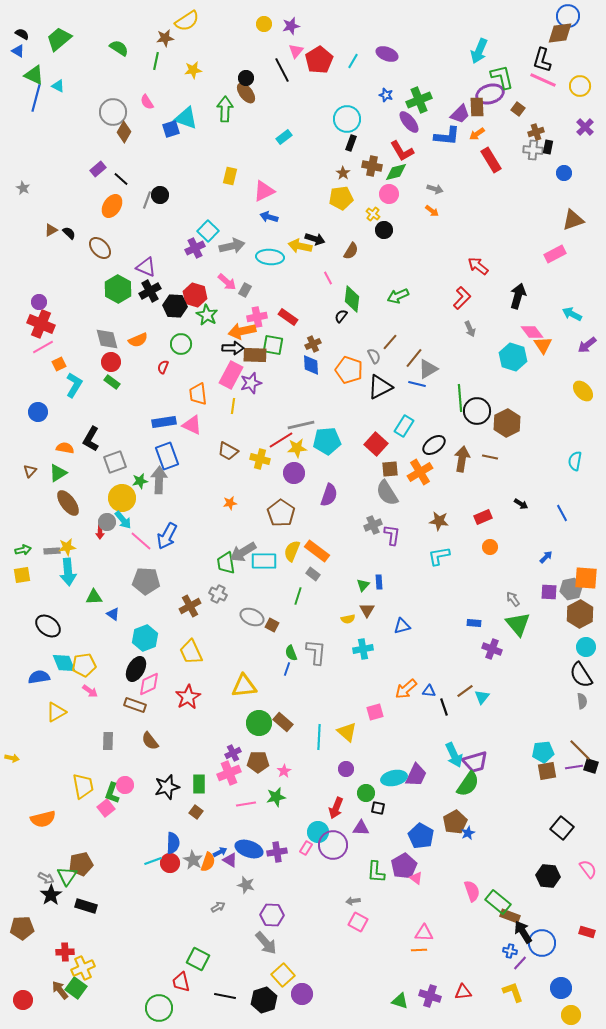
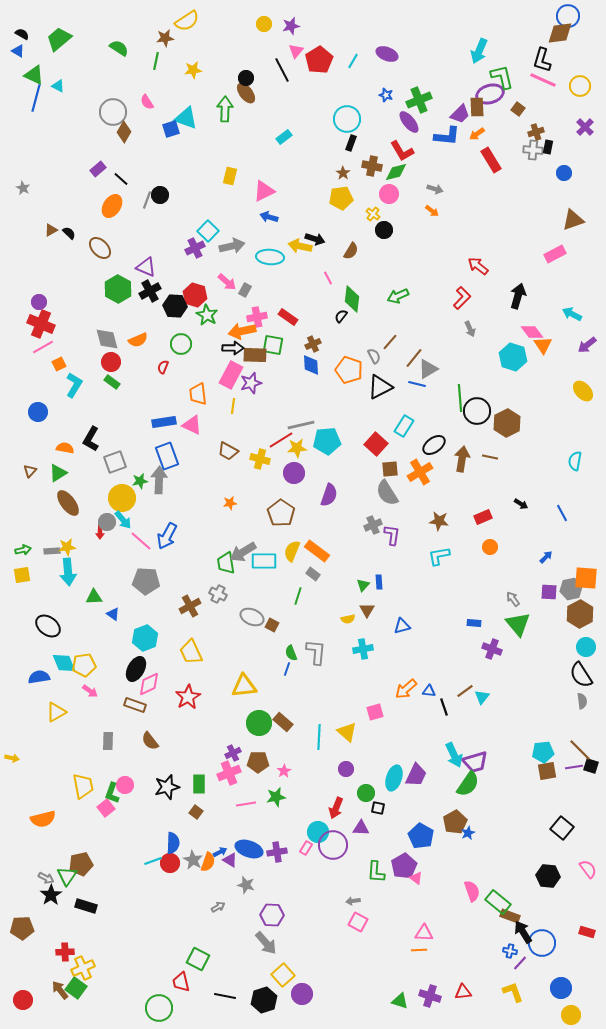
cyan ellipse at (394, 778): rotated 60 degrees counterclockwise
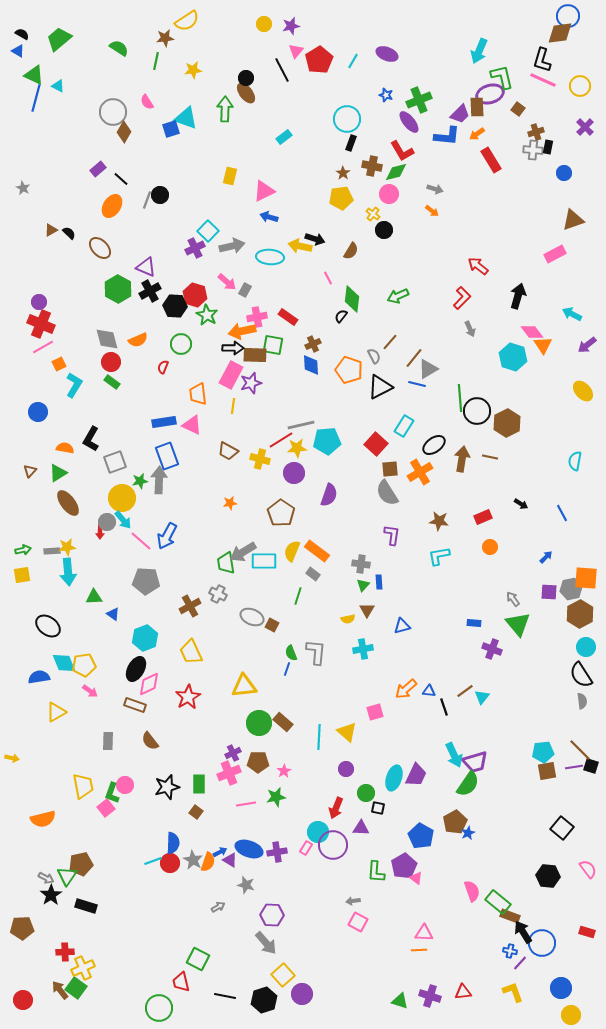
gray cross at (373, 525): moved 12 px left, 39 px down; rotated 30 degrees clockwise
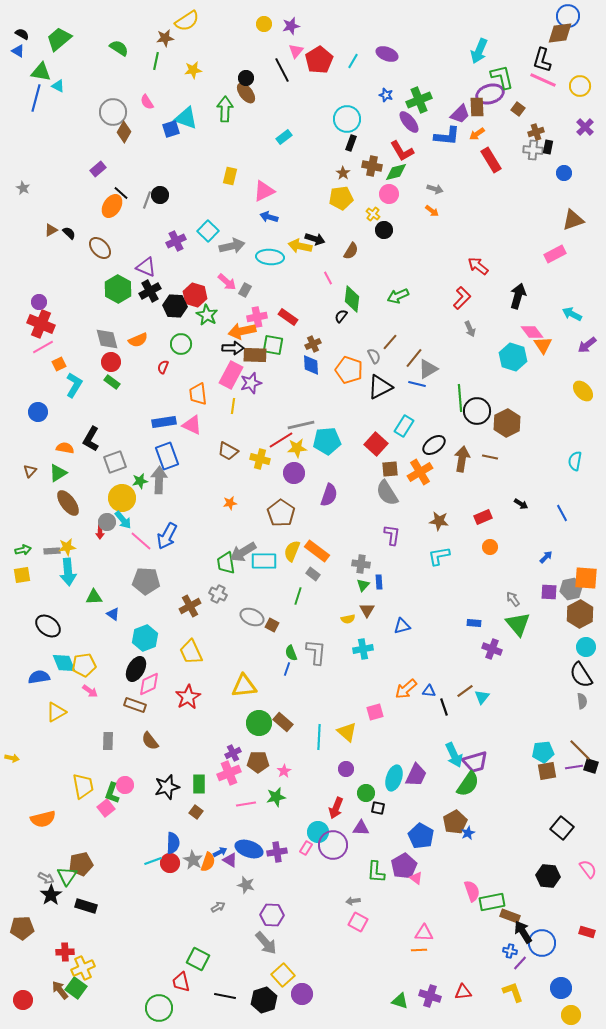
green triangle at (34, 75): moved 7 px right, 3 px up; rotated 15 degrees counterclockwise
black line at (121, 179): moved 14 px down
purple cross at (195, 248): moved 19 px left, 7 px up
green rectangle at (498, 902): moved 6 px left; rotated 50 degrees counterclockwise
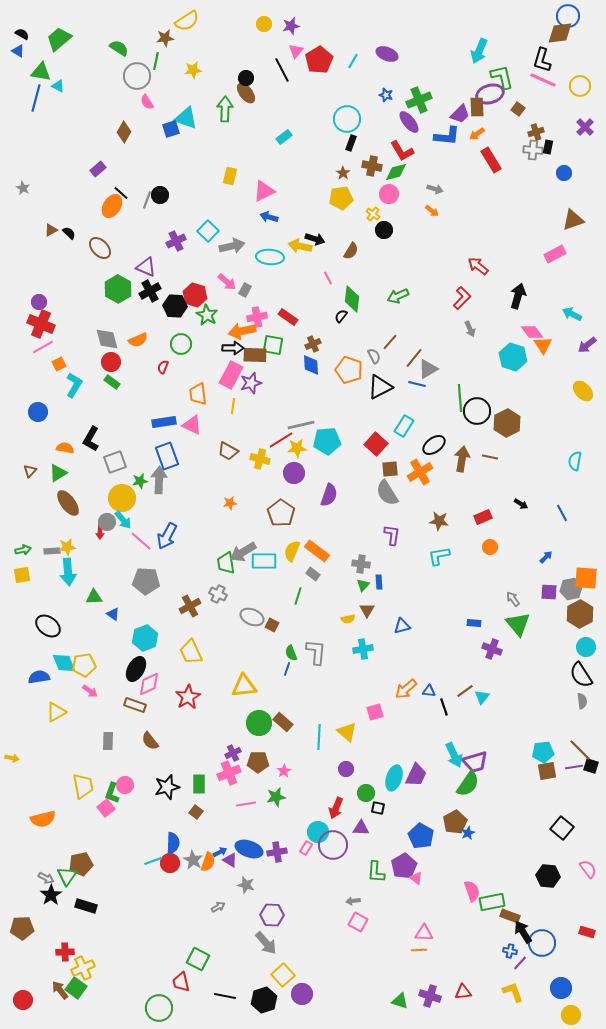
gray circle at (113, 112): moved 24 px right, 36 px up
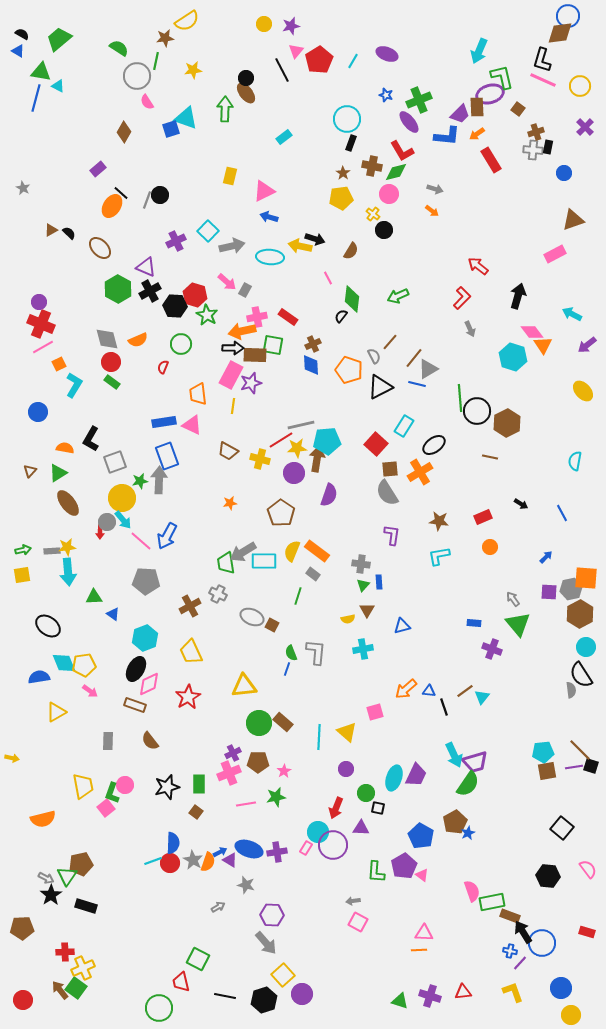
brown arrow at (462, 459): moved 145 px left
gray semicircle at (582, 701): moved 11 px left, 11 px up
pink triangle at (416, 878): moved 6 px right, 3 px up
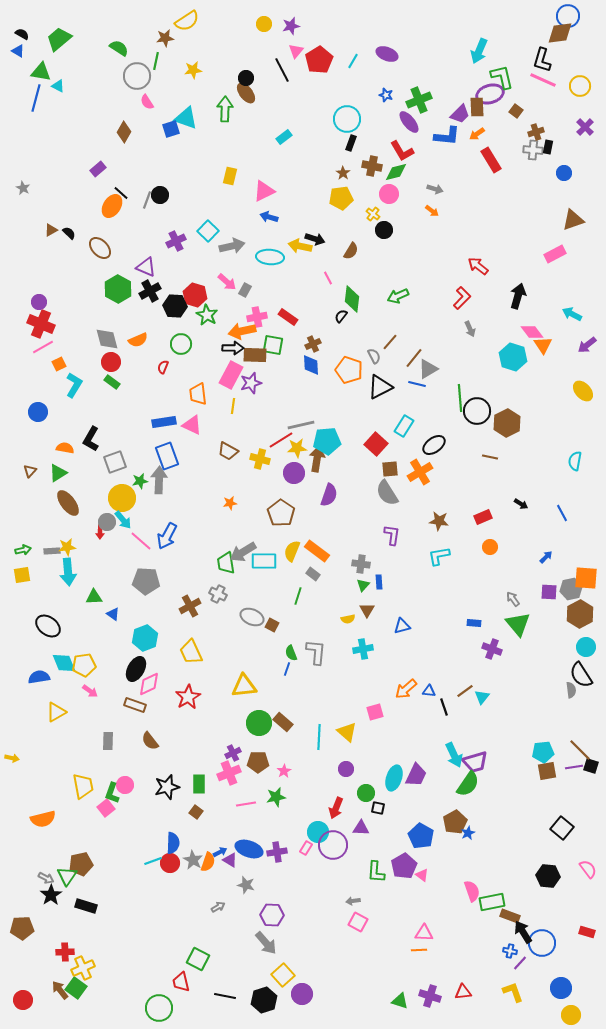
brown square at (518, 109): moved 2 px left, 2 px down
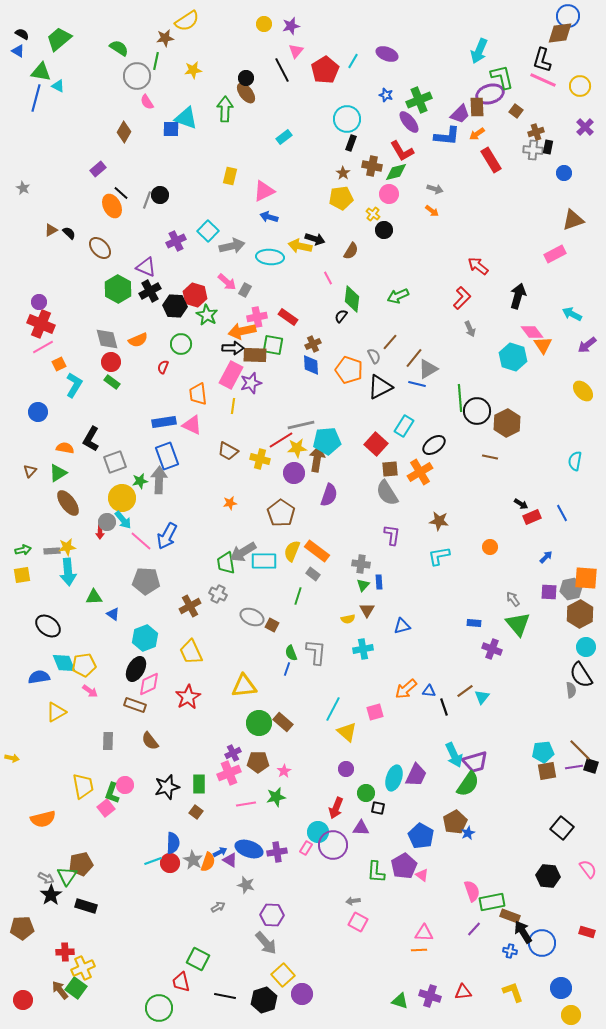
red pentagon at (319, 60): moved 6 px right, 10 px down
blue square at (171, 129): rotated 18 degrees clockwise
orange ellipse at (112, 206): rotated 60 degrees counterclockwise
red rectangle at (483, 517): moved 49 px right
cyan line at (319, 737): moved 14 px right, 28 px up; rotated 25 degrees clockwise
purple line at (520, 963): moved 46 px left, 34 px up
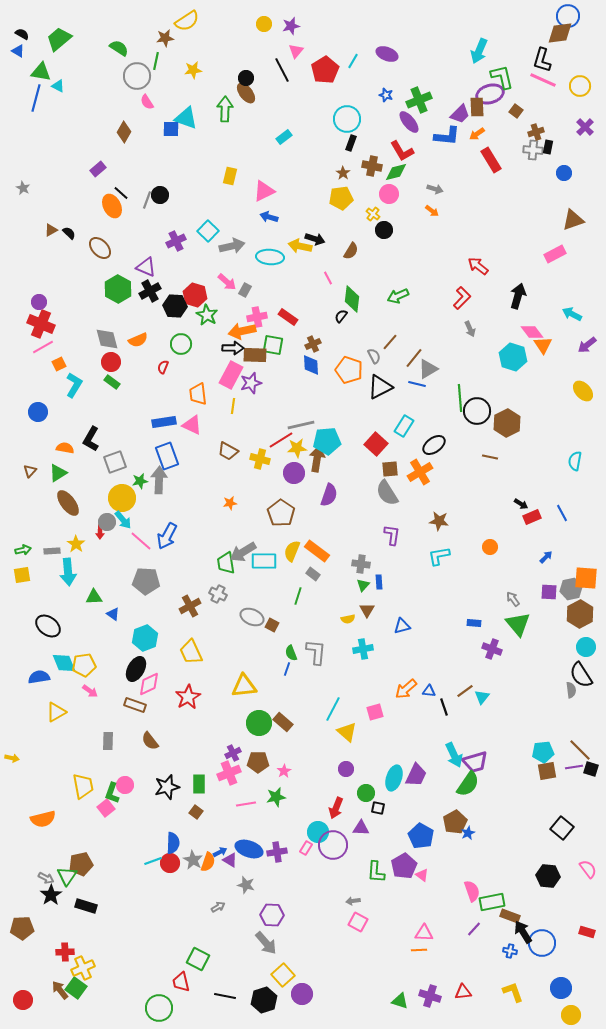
yellow star at (67, 547): moved 9 px right, 3 px up; rotated 30 degrees counterclockwise
black square at (591, 766): moved 3 px down
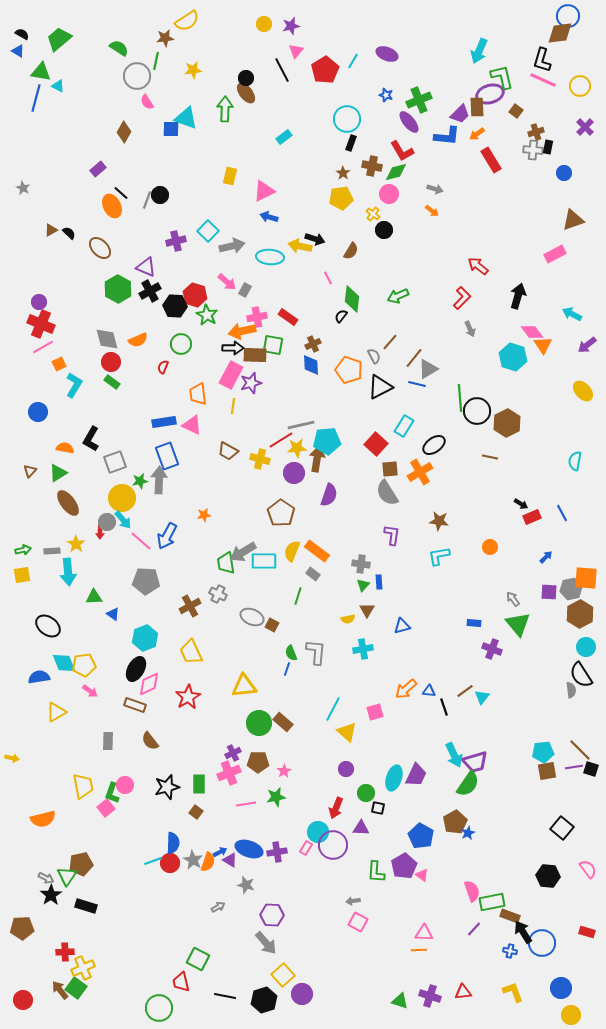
purple cross at (176, 241): rotated 12 degrees clockwise
orange star at (230, 503): moved 26 px left, 12 px down
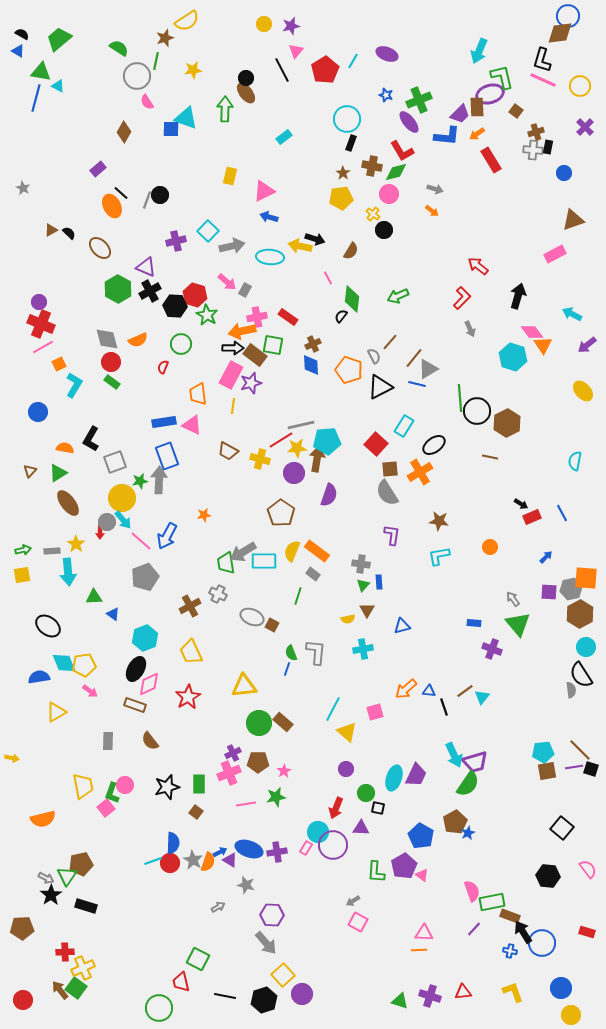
brown star at (165, 38): rotated 12 degrees counterclockwise
brown rectangle at (255, 355): rotated 35 degrees clockwise
gray pentagon at (146, 581): moved 1 px left, 4 px up; rotated 24 degrees counterclockwise
gray arrow at (353, 901): rotated 24 degrees counterclockwise
